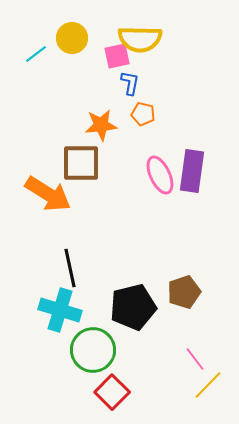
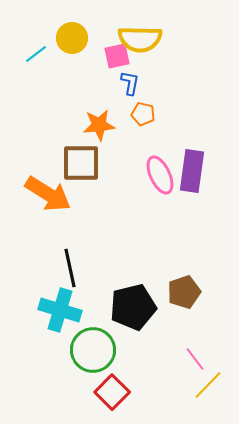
orange star: moved 2 px left
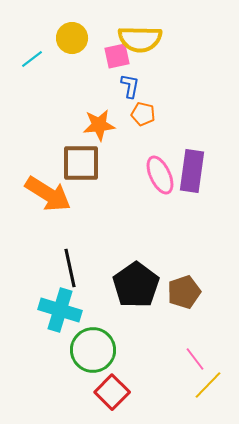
cyan line: moved 4 px left, 5 px down
blue L-shape: moved 3 px down
black pentagon: moved 3 px right, 22 px up; rotated 21 degrees counterclockwise
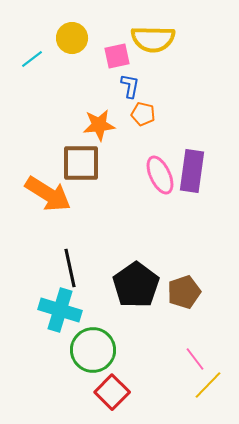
yellow semicircle: moved 13 px right
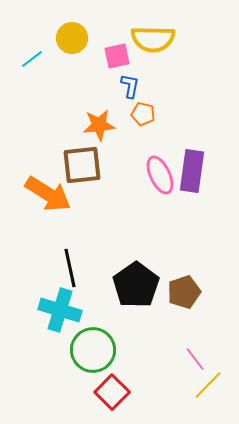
brown square: moved 1 px right, 2 px down; rotated 6 degrees counterclockwise
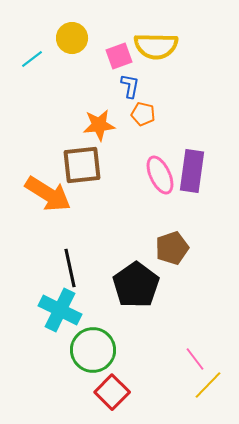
yellow semicircle: moved 3 px right, 7 px down
pink square: moved 2 px right; rotated 8 degrees counterclockwise
brown pentagon: moved 12 px left, 44 px up
cyan cross: rotated 9 degrees clockwise
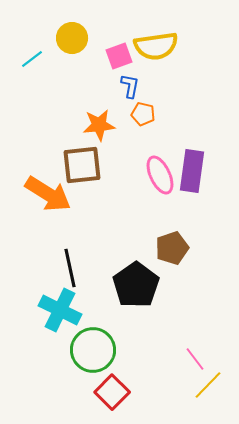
yellow semicircle: rotated 9 degrees counterclockwise
